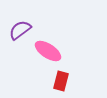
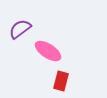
purple semicircle: moved 1 px up
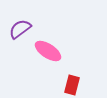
red rectangle: moved 11 px right, 4 px down
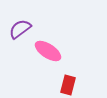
red rectangle: moved 4 px left
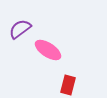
pink ellipse: moved 1 px up
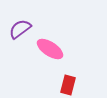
pink ellipse: moved 2 px right, 1 px up
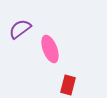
pink ellipse: rotated 36 degrees clockwise
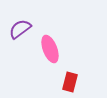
red rectangle: moved 2 px right, 3 px up
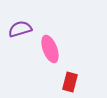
purple semicircle: rotated 20 degrees clockwise
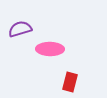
pink ellipse: rotated 68 degrees counterclockwise
